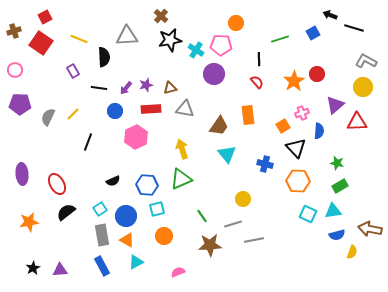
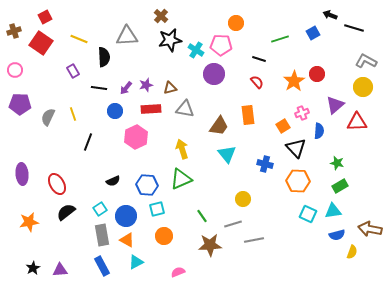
black line at (259, 59): rotated 72 degrees counterclockwise
yellow line at (73, 114): rotated 64 degrees counterclockwise
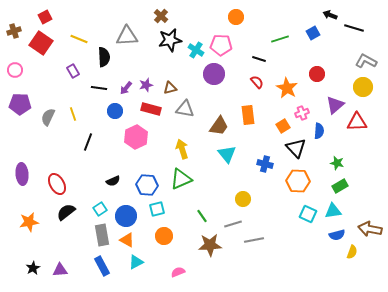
orange circle at (236, 23): moved 6 px up
orange star at (294, 81): moved 7 px left, 7 px down; rotated 10 degrees counterclockwise
red rectangle at (151, 109): rotated 18 degrees clockwise
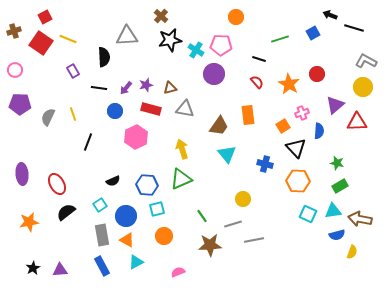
yellow line at (79, 39): moved 11 px left
orange star at (287, 88): moved 2 px right, 4 px up
cyan square at (100, 209): moved 4 px up
brown arrow at (370, 229): moved 10 px left, 10 px up
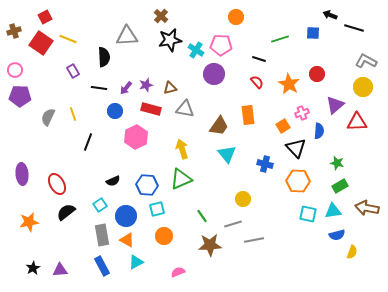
blue square at (313, 33): rotated 32 degrees clockwise
purple pentagon at (20, 104): moved 8 px up
cyan square at (308, 214): rotated 12 degrees counterclockwise
brown arrow at (360, 219): moved 7 px right, 11 px up
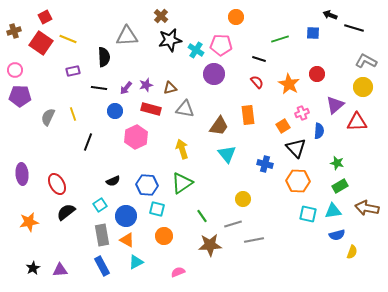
purple rectangle at (73, 71): rotated 72 degrees counterclockwise
green triangle at (181, 179): moved 1 px right, 4 px down; rotated 10 degrees counterclockwise
cyan square at (157, 209): rotated 28 degrees clockwise
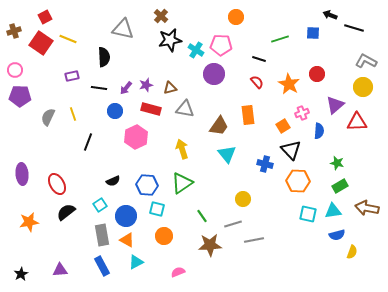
gray triangle at (127, 36): moved 4 px left, 7 px up; rotated 15 degrees clockwise
purple rectangle at (73, 71): moved 1 px left, 5 px down
black triangle at (296, 148): moved 5 px left, 2 px down
black star at (33, 268): moved 12 px left, 6 px down
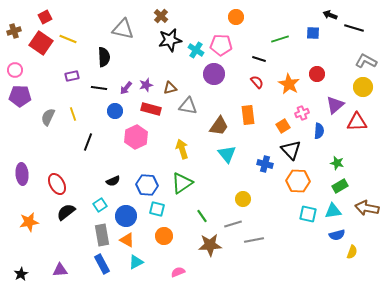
gray triangle at (185, 109): moved 3 px right, 3 px up
blue rectangle at (102, 266): moved 2 px up
